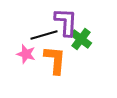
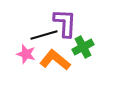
purple L-shape: moved 1 px left, 1 px down
green cross: moved 2 px right, 8 px down; rotated 25 degrees clockwise
orange L-shape: rotated 56 degrees counterclockwise
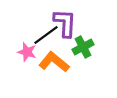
black line: moved 2 px right; rotated 20 degrees counterclockwise
pink star: moved 1 px right, 2 px up
orange L-shape: moved 1 px left, 2 px down
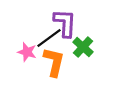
black line: moved 3 px right, 3 px down
green cross: rotated 20 degrees counterclockwise
orange L-shape: rotated 64 degrees clockwise
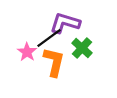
purple L-shape: rotated 76 degrees counterclockwise
green cross: moved 1 px left, 1 px down
pink star: rotated 18 degrees clockwise
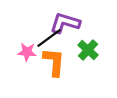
green cross: moved 6 px right, 2 px down
pink star: rotated 30 degrees counterclockwise
orange L-shape: rotated 8 degrees counterclockwise
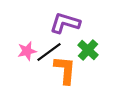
black line: moved 14 px down
pink star: moved 1 px up; rotated 18 degrees counterclockwise
orange L-shape: moved 11 px right, 8 px down
